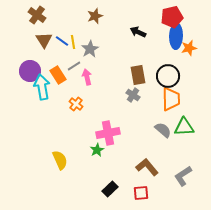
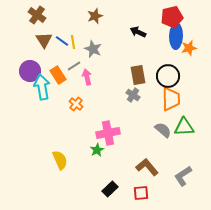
gray star: moved 3 px right; rotated 18 degrees counterclockwise
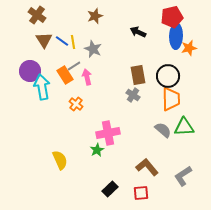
orange rectangle: moved 7 px right
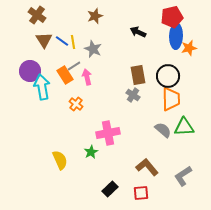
green star: moved 6 px left, 2 px down
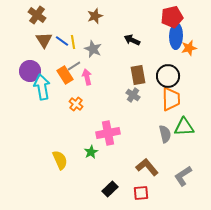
black arrow: moved 6 px left, 8 px down
gray semicircle: moved 2 px right, 4 px down; rotated 36 degrees clockwise
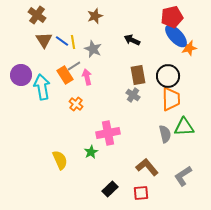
blue ellipse: rotated 45 degrees counterclockwise
purple circle: moved 9 px left, 4 px down
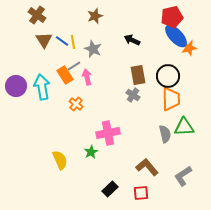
purple circle: moved 5 px left, 11 px down
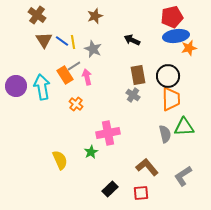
blue ellipse: rotated 55 degrees counterclockwise
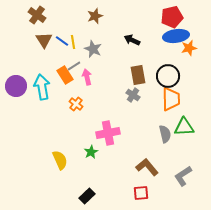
black rectangle: moved 23 px left, 7 px down
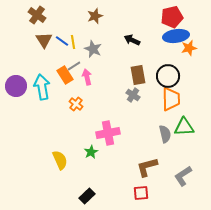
brown L-shape: rotated 65 degrees counterclockwise
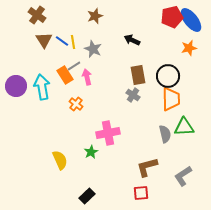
blue ellipse: moved 15 px right, 16 px up; rotated 60 degrees clockwise
